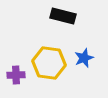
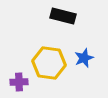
purple cross: moved 3 px right, 7 px down
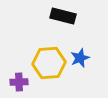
blue star: moved 4 px left
yellow hexagon: rotated 12 degrees counterclockwise
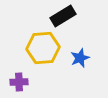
black rectangle: rotated 45 degrees counterclockwise
yellow hexagon: moved 6 px left, 15 px up
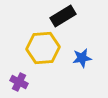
blue star: moved 2 px right; rotated 12 degrees clockwise
purple cross: rotated 30 degrees clockwise
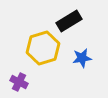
black rectangle: moved 6 px right, 5 px down
yellow hexagon: rotated 12 degrees counterclockwise
